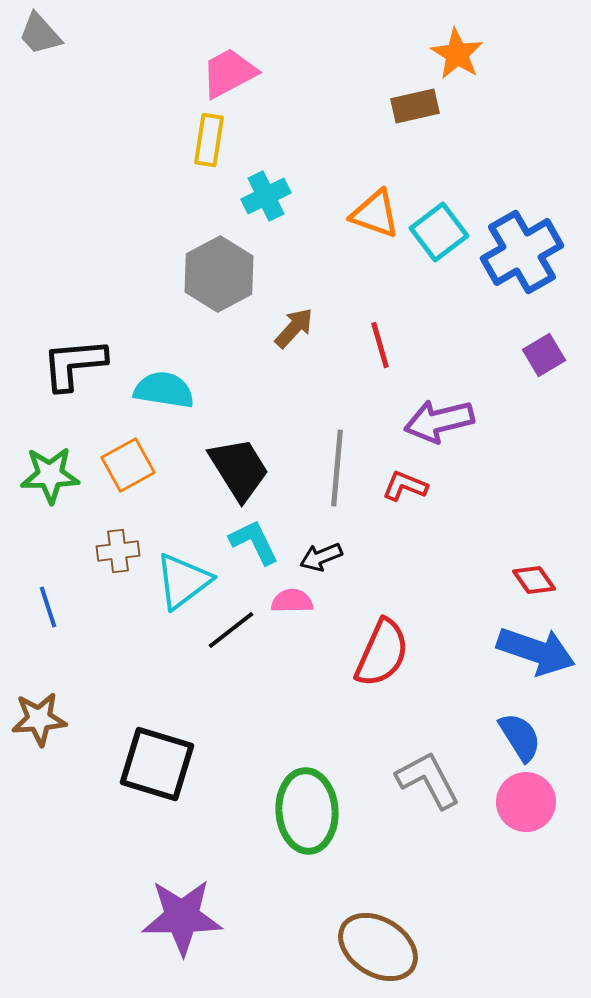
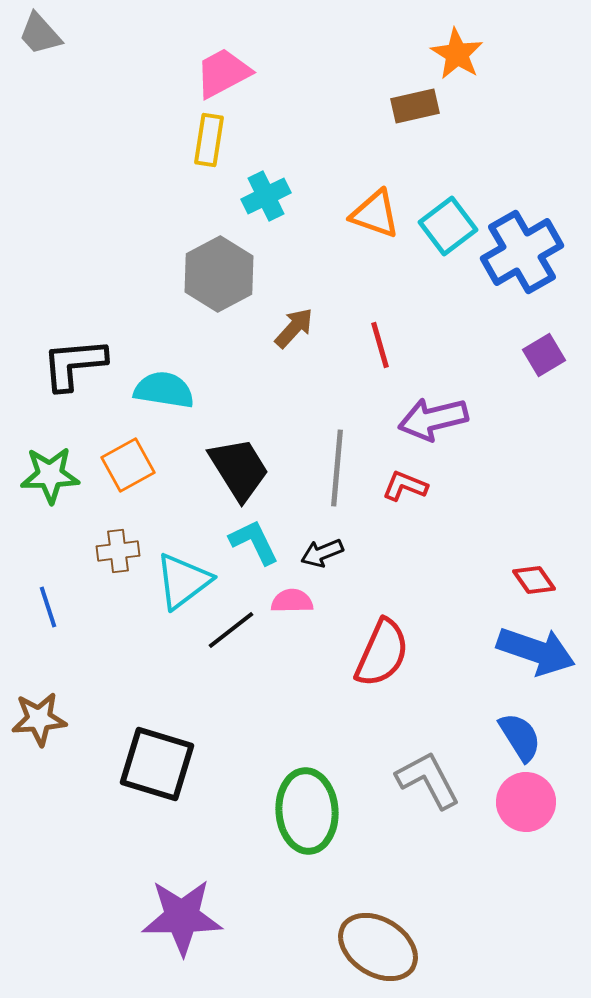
pink trapezoid: moved 6 px left
cyan square: moved 9 px right, 6 px up
purple arrow: moved 6 px left, 2 px up
black arrow: moved 1 px right, 4 px up
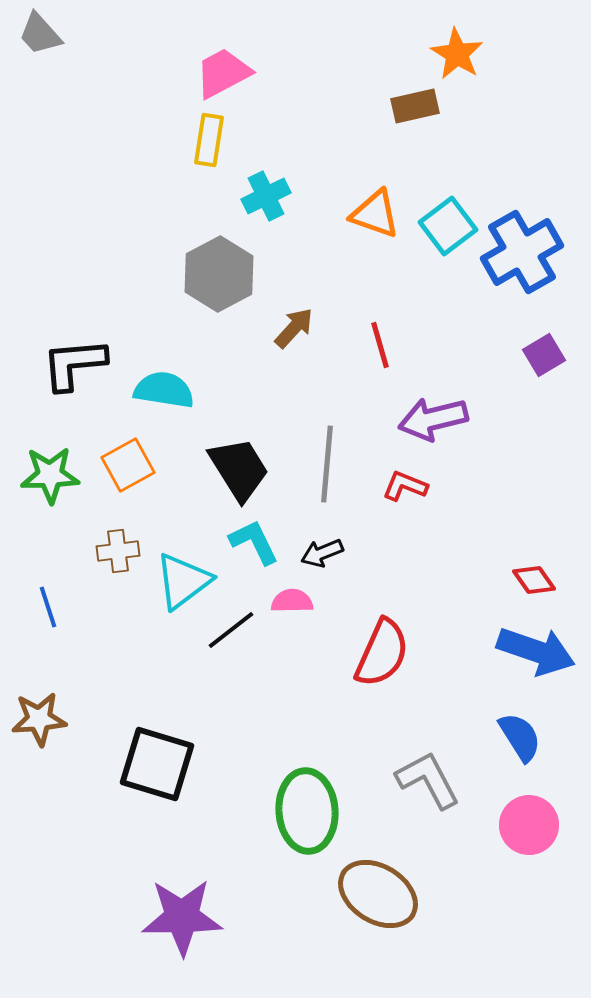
gray line: moved 10 px left, 4 px up
pink circle: moved 3 px right, 23 px down
brown ellipse: moved 53 px up
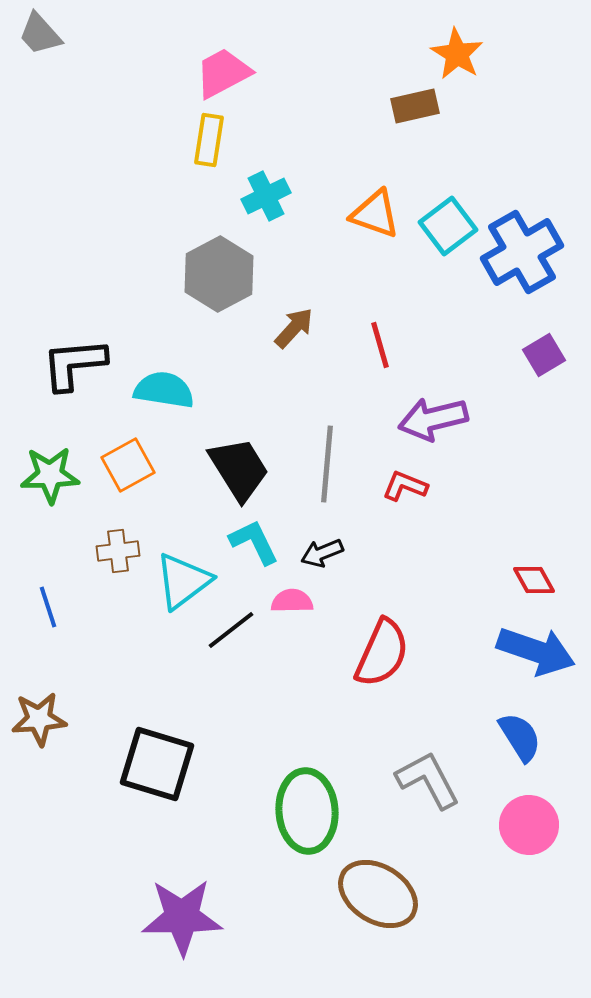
red diamond: rotated 6 degrees clockwise
